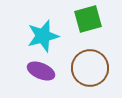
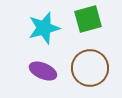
cyan star: moved 1 px right, 8 px up
purple ellipse: moved 2 px right
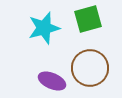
purple ellipse: moved 9 px right, 10 px down
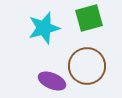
green square: moved 1 px right, 1 px up
brown circle: moved 3 px left, 2 px up
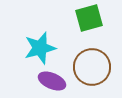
cyan star: moved 4 px left, 20 px down
brown circle: moved 5 px right, 1 px down
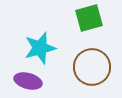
purple ellipse: moved 24 px left; rotated 8 degrees counterclockwise
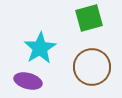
cyan star: rotated 16 degrees counterclockwise
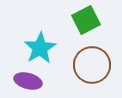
green square: moved 3 px left, 2 px down; rotated 12 degrees counterclockwise
brown circle: moved 2 px up
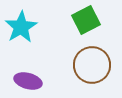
cyan star: moved 19 px left, 21 px up
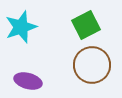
green square: moved 5 px down
cyan star: rotated 12 degrees clockwise
